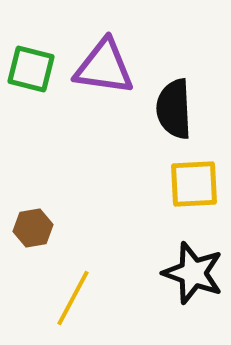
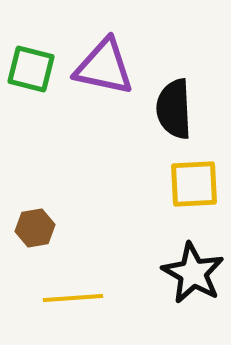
purple triangle: rotated 4 degrees clockwise
brown hexagon: moved 2 px right
black star: rotated 10 degrees clockwise
yellow line: rotated 58 degrees clockwise
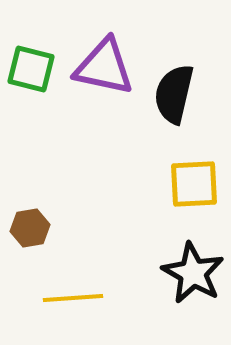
black semicircle: moved 15 px up; rotated 16 degrees clockwise
brown hexagon: moved 5 px left
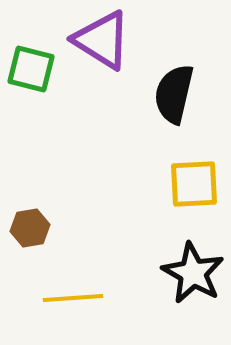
purple triangle: moved 2 px left, 27 px up; rotated 20 degrees clockwise
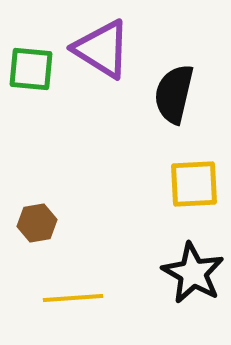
purple triangle: moved 9 px down
green square: rotated 9 degrees counterclockwise
brown hexagon: moved 7 px right, 5 px up
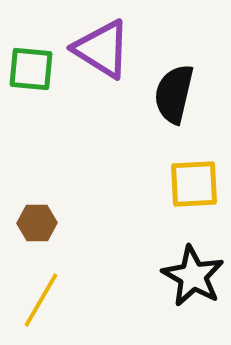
brown hexagon: rotated 9 degrees clockwise
black star: moved 3 px down
yellow line: moved 32 px left, 2 px down; rotated 56 degrees counterclockwise
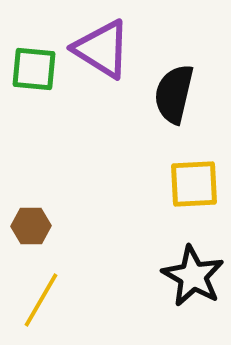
green square: moved 3 px right
brown hexagon: moved 6 px left, 3 px down
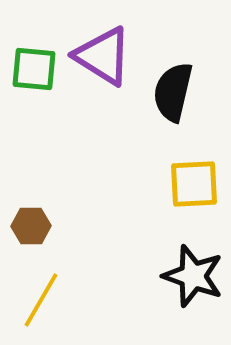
purple triangle: moved 1 px right, 7 px down
black semicircle: moved 1 px left, 2 px up
black star: rotated 10 degrees counterclockwise
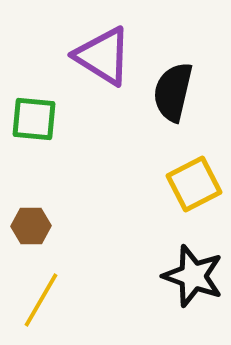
green square: moved 50 px down
yellow square: rotated 24 degrees counterclockwise
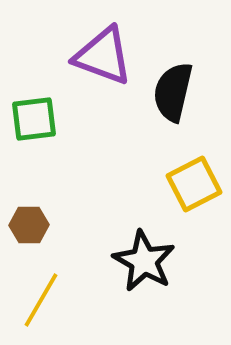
purple triangle: rotated 12 degrees counterclockwise
green square: rotated 12 degrees counterclockwise
brown hexagon: moved 2 px left, 1 px up
black star: moved 49 px left, 15 px up; rotated 10 degrees clockwise
